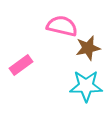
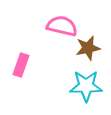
pink rectangle: rotated 35 degrees counterclockwise
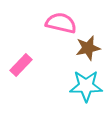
pink semicircle: moved 1 px left, 3 px up
pink rectangle: rotated 25 degrees clockwise
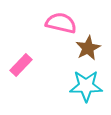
brown star: rotated 15 degrees counterclockwise
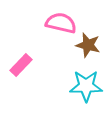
brown star: moved 3 px up; rotated 30 degrees counterclockwise
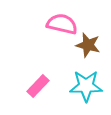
pink semicircle: moved 1 px right, 1 px down
pink rectangle: moved 17 px right, 21 px down
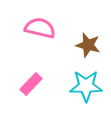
pink semicircle: moved 22 px left, 4 px down
pink rectangle: moved 7 px left, 2 px up
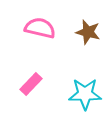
brown star: moved 13 px up
cyan star: moved 1 px left, 8 px down
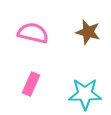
pink semicircle: moved 7 px left, 5 px down
pink rectangle: rotated 20 degrees counterclockwise
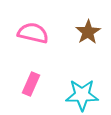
brown star: rotated 25 degrees clockwise
cyan star: moved 3 px left, 1 px down
